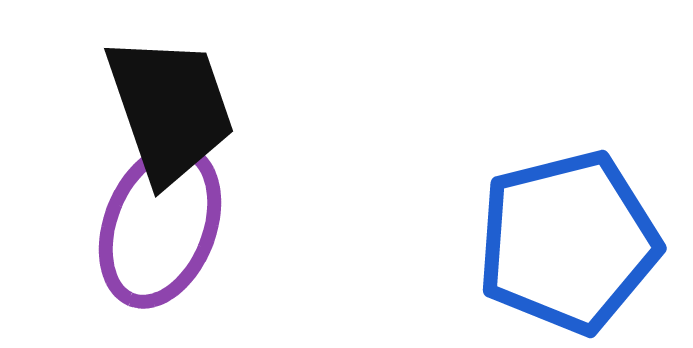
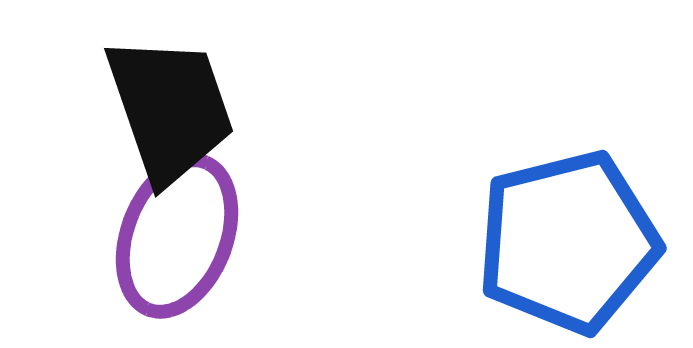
purple ellipse: moved 17 px right, 10 px down
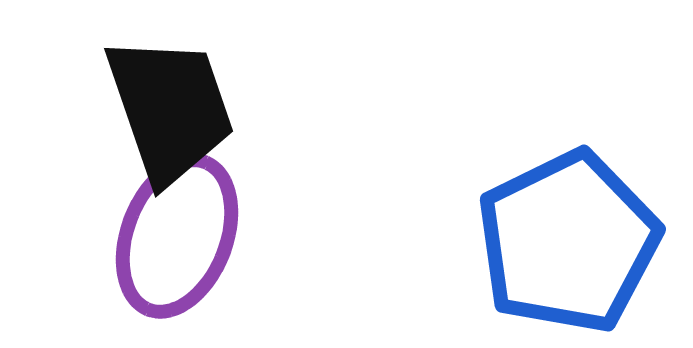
blue pentagon: rotated 12 degrees counterclockwise
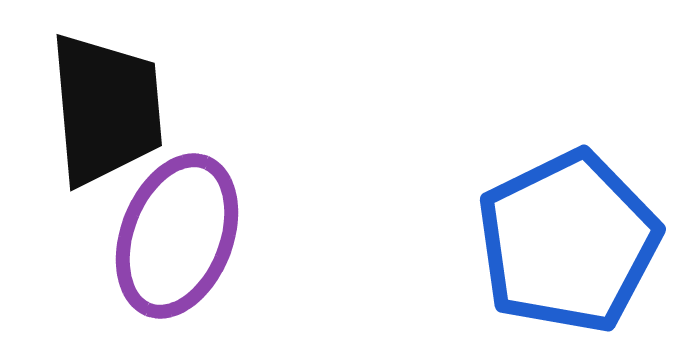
black trapezoid: moved 64 px left; rotated 14 degrees clockwise
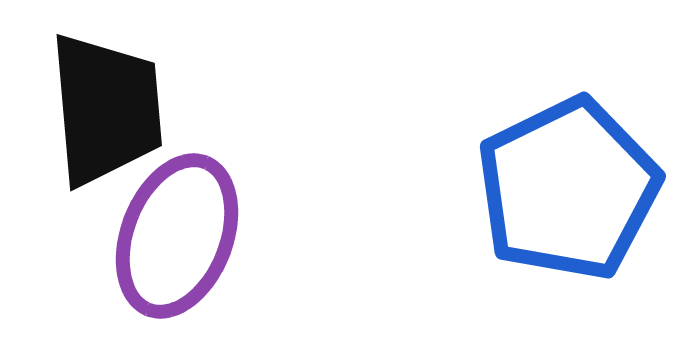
blue pentagon: moved 53 px up
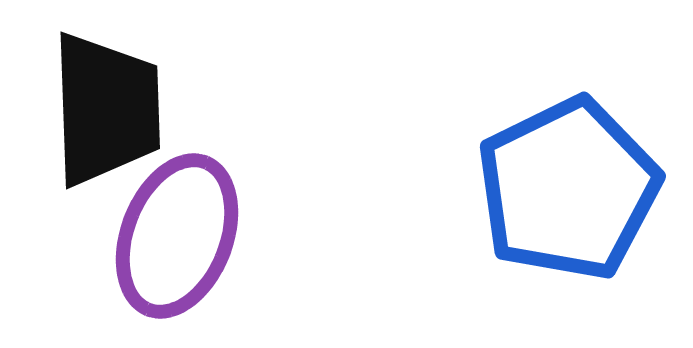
black trapezoid: rotated 3 degrees clockwise
